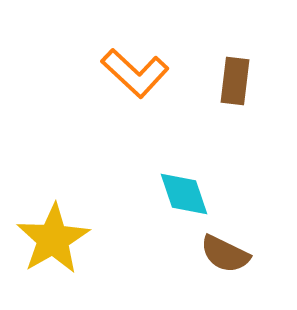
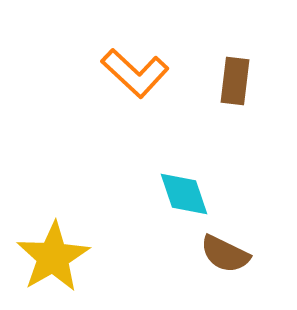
yellow star: moved 18 px down
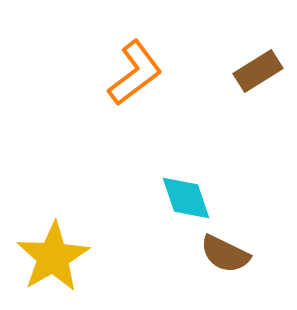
orange L-shape: rotated 80 degrees counterclockwise
brown rectangle: moved 23 px right, 10 px up; rotated 51 degrees clockwise
cyan diamond: moved 2 px right, 4 px down
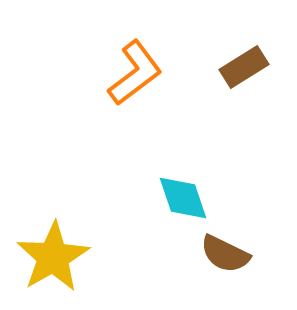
brown rectangle: moved 14 px left, 4 px up
cyan diamond: moved 3 px left
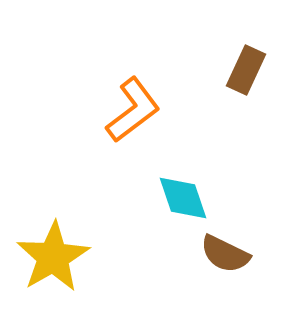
brown rectangle: moved 2 px right, 3 px down; rotated 33 degrees counterclockwise
orange L-shape: moved 2 px left, 37 px down
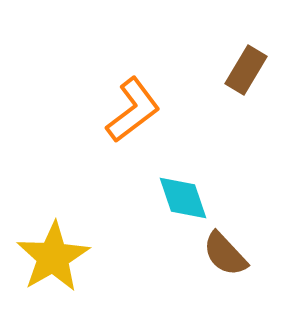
brown rectangle: rotated 6 degrees clockwise
brown semicircle: rotated 21 degrees clockwise
